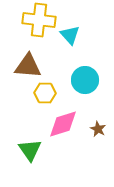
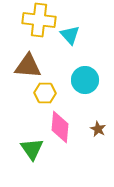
pink diamond: moved 3 px left, 3 px down; rotated 68 degrees counterclockwise
green triangle: moved 2 px right, 1 px up
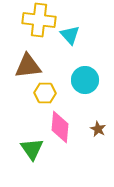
brown triangle: rotated 12 degrees counterclockwise
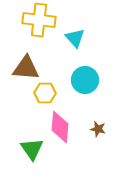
cyan triangle: moved 5 px right, 3 px down
brown triangle: moved 2 px left, 2 px down; rotated 12 degrees clockwise
brown star: rotated 14 degrees counterclockwise
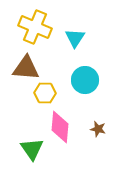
yellow cross: moved 4 px left, 7 px down; rotated 16 degrees clockwise
cyan triangle: rotated 15 degrees clockwise
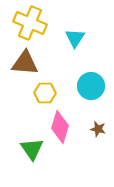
yellow cross: moved 5 px left, 4 px up
brown triangle: moved 1 px left, 5 px up
cyan circle: moved 6 px right, 6 px down
pink diamond: rotated 12 degrees clockwise
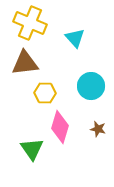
cyan triangle: rotated 15 degrees counterclockwise
brown triangle: rotated 12 degrees counterclockwise
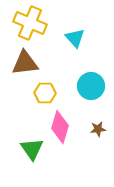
brown star: rotated 21 degrees counterclockwise
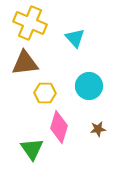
cyan circle: moved 2 px left
pink diamond: moved 1 px left
